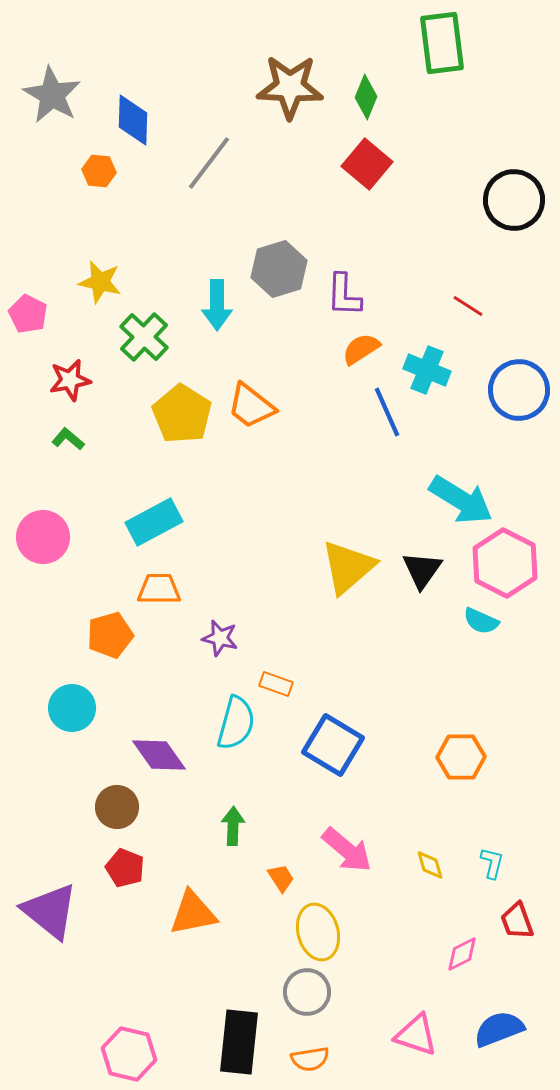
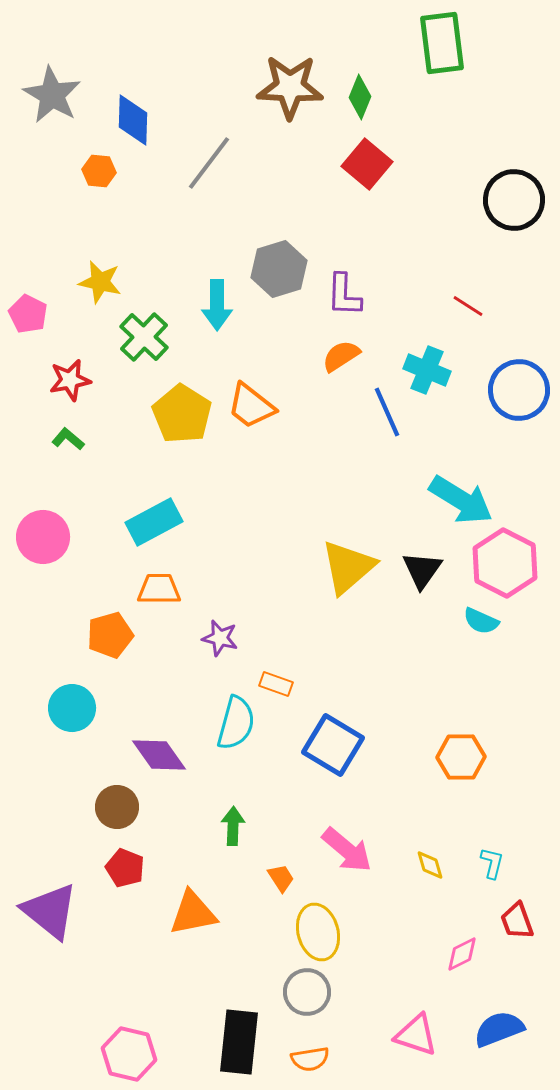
green diamond at (366, 97): moved 6 px left
orange semicircle at (361, 349): moved 20 px left, 7 px down
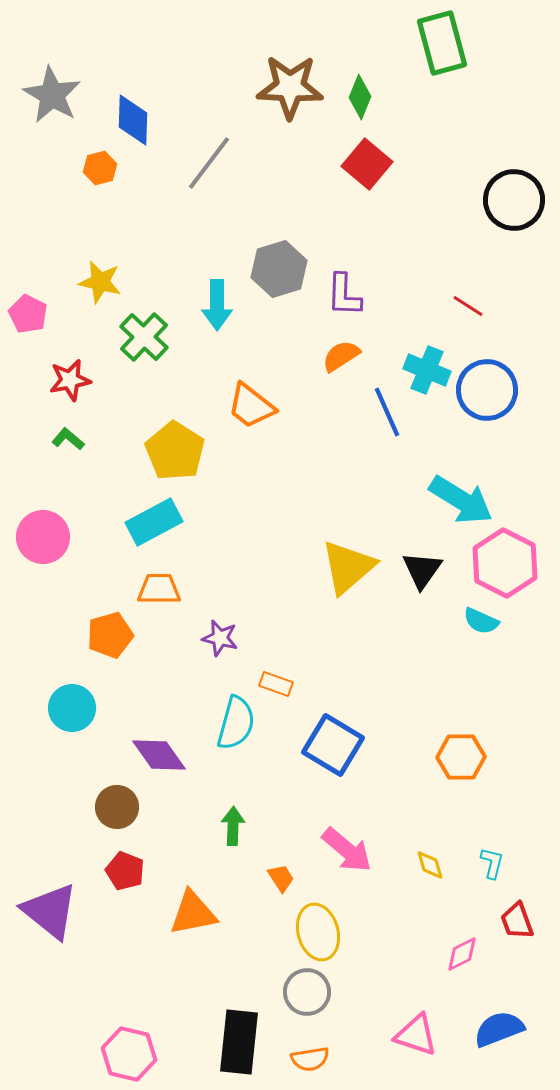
green rectangle at (442, 43): rotated 8 degrees counterclockwise
orange hexagon at (99, 171): moved 1 px right, 3 px up; rotated 20 degrees counterclockwise
blue circle at (519, 390): moved 32 px left
yellow pentagon at (182, 414): moved 7 px left, 37 px down
red pentagon at (125, 868): moved 3 px down
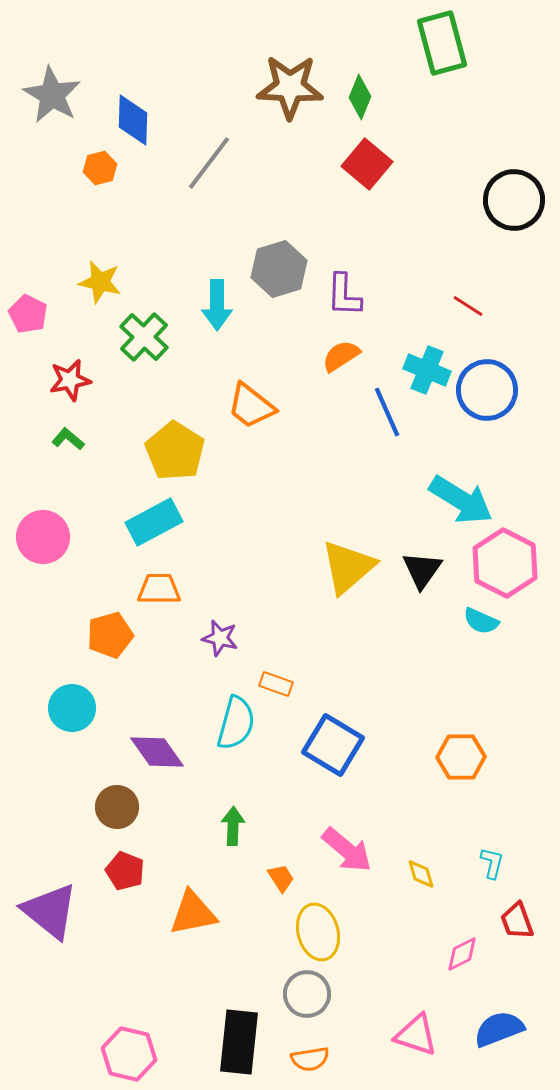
purple diamond at (159, 755): moved 2 px left, 3 px up
yellow diamond at (430, 865): moved 9 px left, 9 px down
gray circle at (307, 992): moved 2 px down
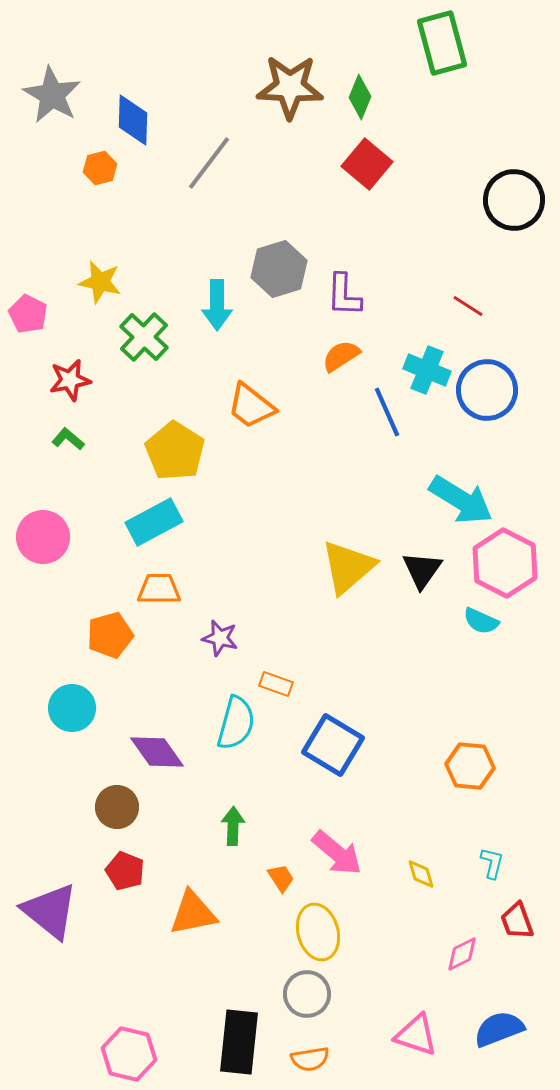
orange hexagon at (461, 757): moved 9 px right, 9 px down; rotated 6 degrees clockwise
pink arrow at (347, 850): moved 10 px left, 3 px down
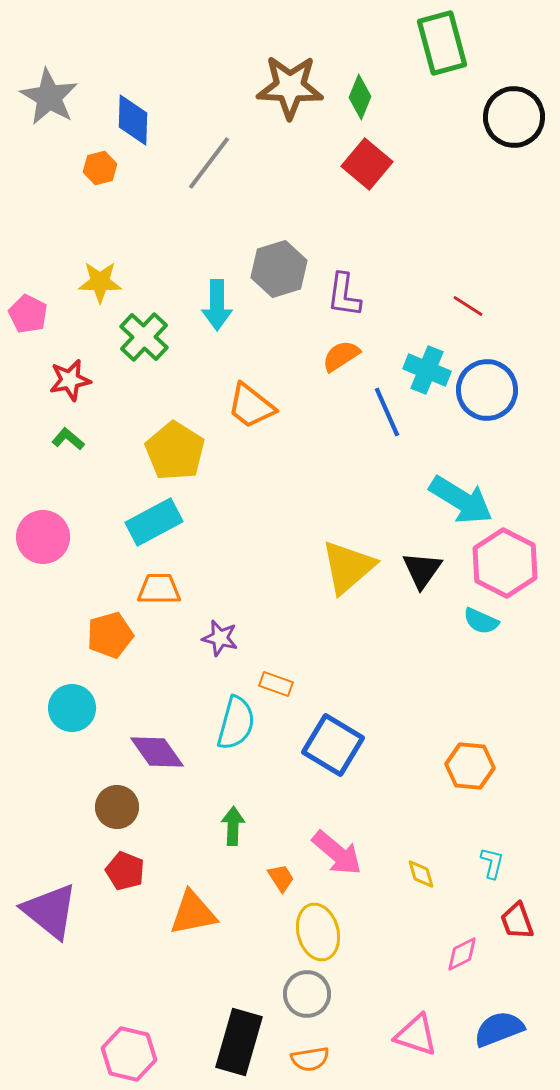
gray star at (52, 95): moved 3 px left, 2 px down
black circle at (514, 200): moved 83 px up
yellow star at (100, 282): rotated 12 degrees counterclockwise
purple L-shape at (344, 295): rotated 6 degrees clockwise
black rectangle at (239, 1042): rotated 10 degrees clockwise
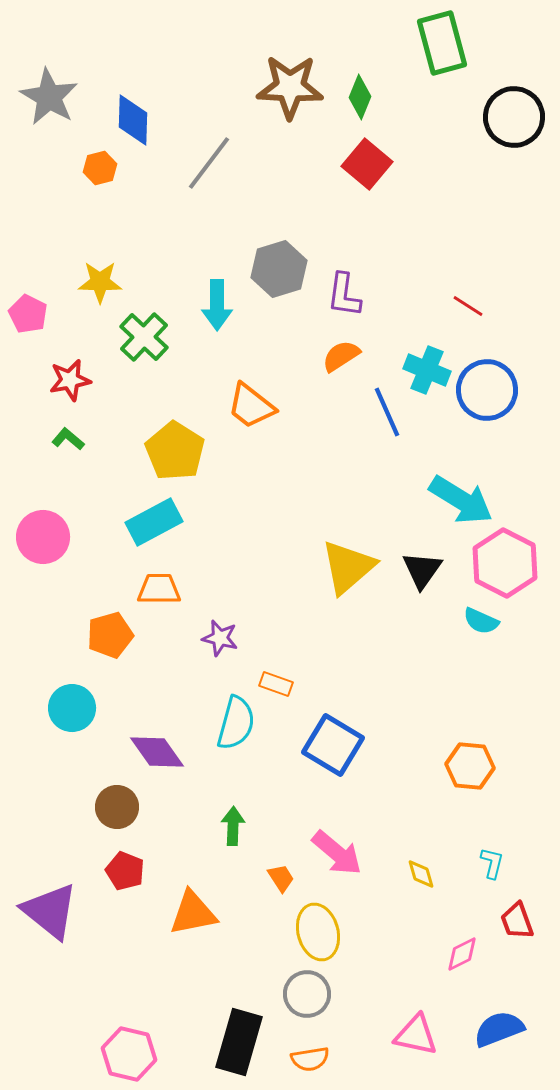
pink triangle at (416, 1035): rotated 6 degrees counterclockwise
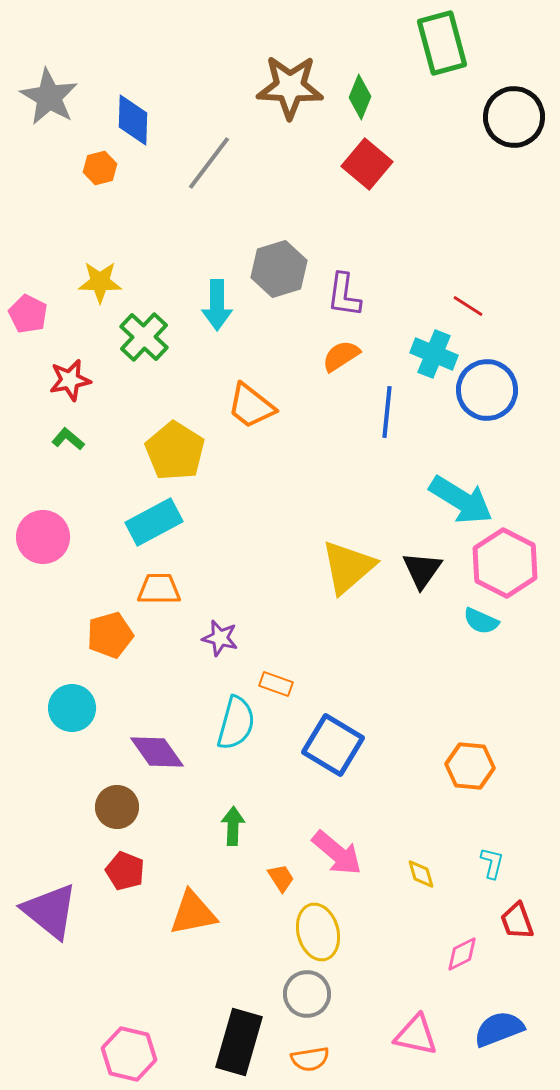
cyan cross at (427, 370): moved 7 px right, 16 px up
blue line at (387, 412): rotated 30 degrees clockwise
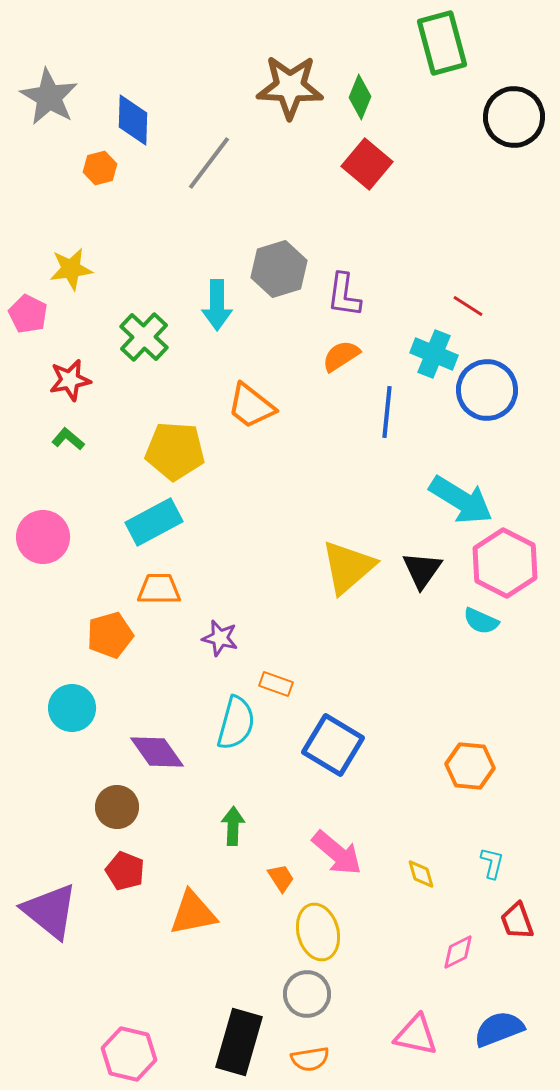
yellow star at (100, 282): moved 29 px left, 13 px up; rotated 9 degrees counterclockwise
yellow pentagon at (175, 451): rotated 28 degrees counterclockwise
pink diamond at (462, 954): moved 4 px left, 2 px up
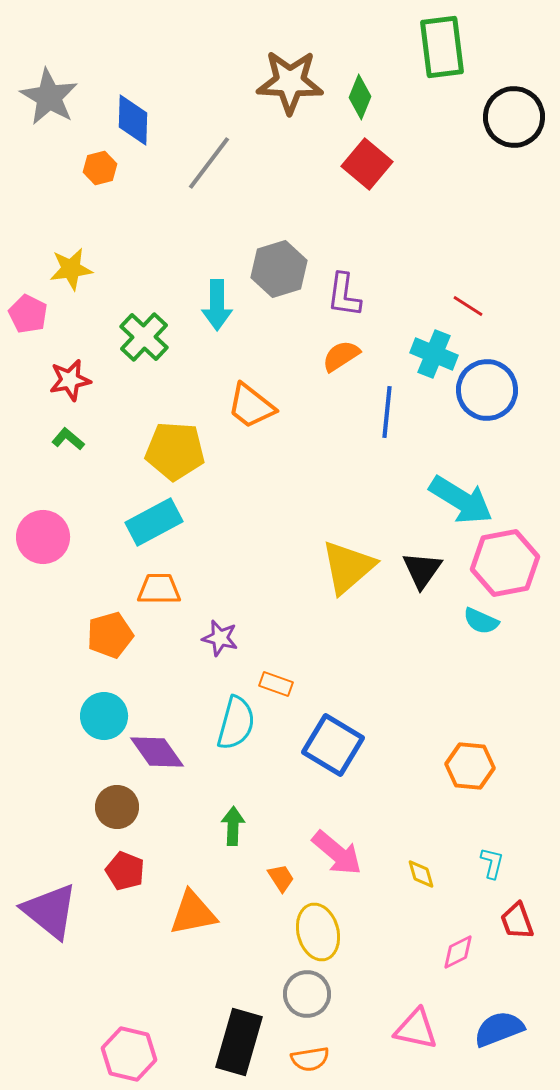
green rectangle at (442, 43): moved 4 px down; rotated 8 degrees clockwise
brown star at (290, 87): moved 5 px up
pink hexagon at (505, 563): rotated 22 degrees clockwise
cyan circle at (72, 708): moved 32 px right, 8 px down
pink triangle at (416, 1035): moved 6 px up
